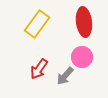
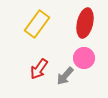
red ellipse: moved 1 px right, 1 px down; rotated 20 degrees clockwise
pink circle: moved 2 px right, 1 px down
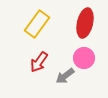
red arrow: moved 7 px up
gray arrow: rotated 12 degrees clockwise
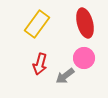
red ellipse: rotated 28 degrees counterclockwise
red arrow: moved 1 px right, 2 px down; rotated 20 degrees counterclockwise
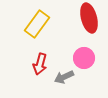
red ellipse: moved 4 px right, 5 px up
gray arrow: moved 1 px left, 1 px down; rotated 12 degrees clockwise
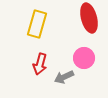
yellow rectangle: rotated 20 degrees counterclockwise
